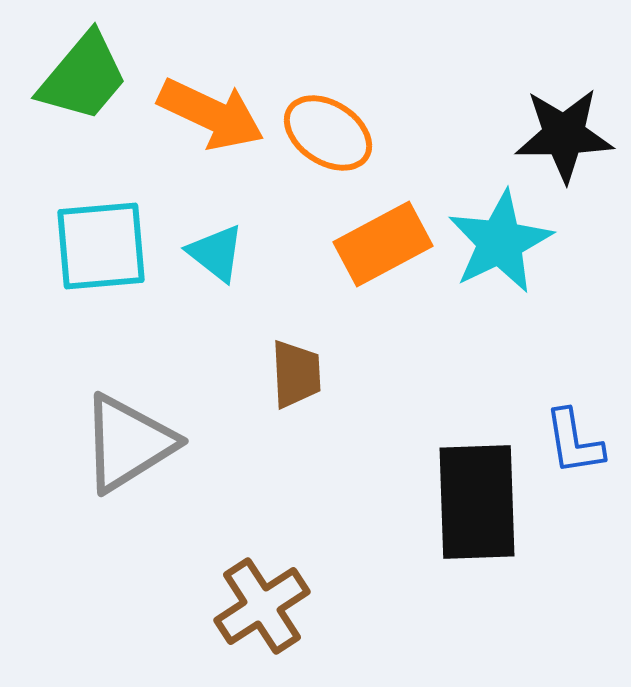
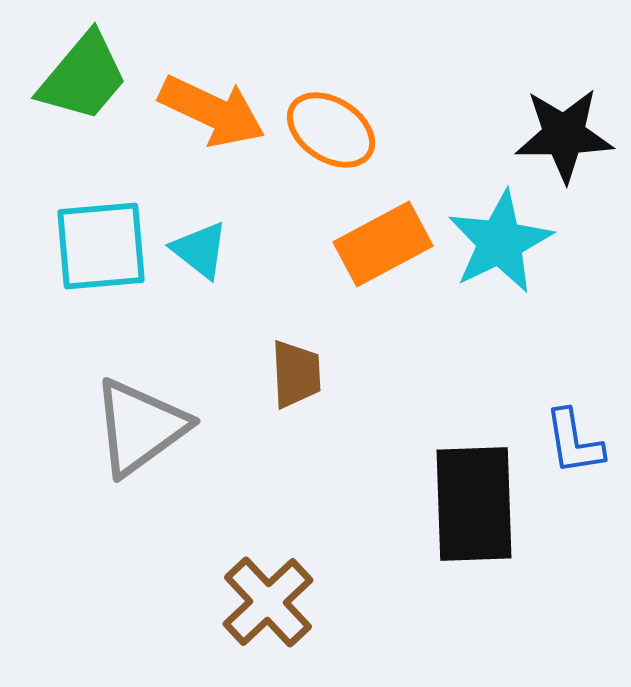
orange arrow: moved 1 px right, 3 px up
orange ellipse: moved 3 px right, 3 px up
cyan triangle: moved 16 px left, 3 px up
gray triangle: moved 12 px right, 16 px up; rotated 4 degrees counterclockwise
black rectangle: moved 3 px left, 2 px down
brown cross: moved 6 px right, 4 px up; rotated 10 degrees counterclockwise
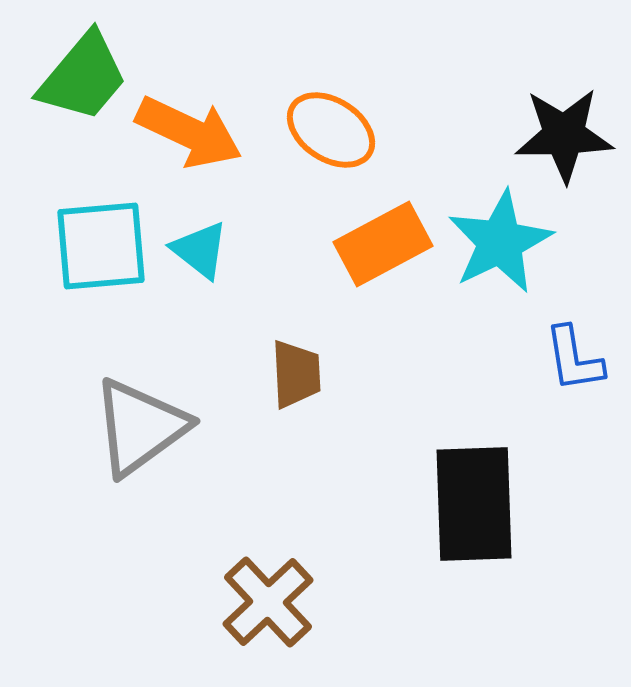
orange arrow: moved 23 px left, 21 px down
blue L-shape: moved 83 px up
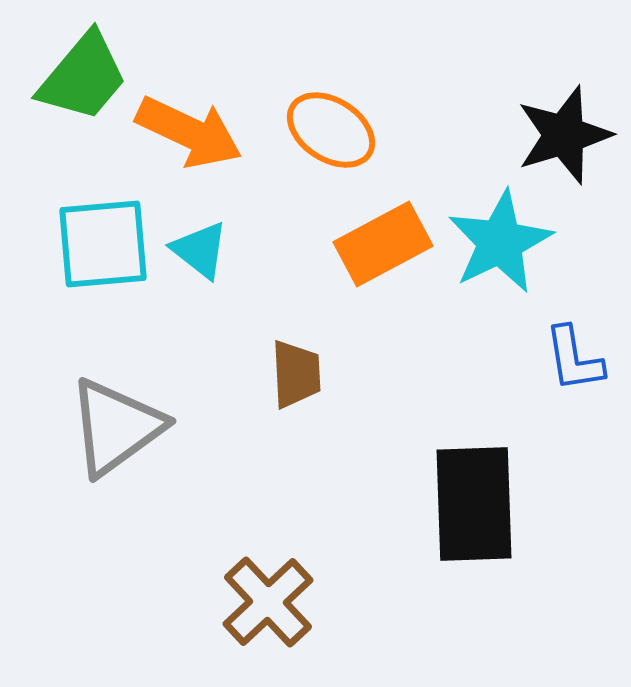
black star: rotated 16 degrees counterclockwise
cyan square: moved 2 px right, 2 px up
gray triangle: moved 24 px left
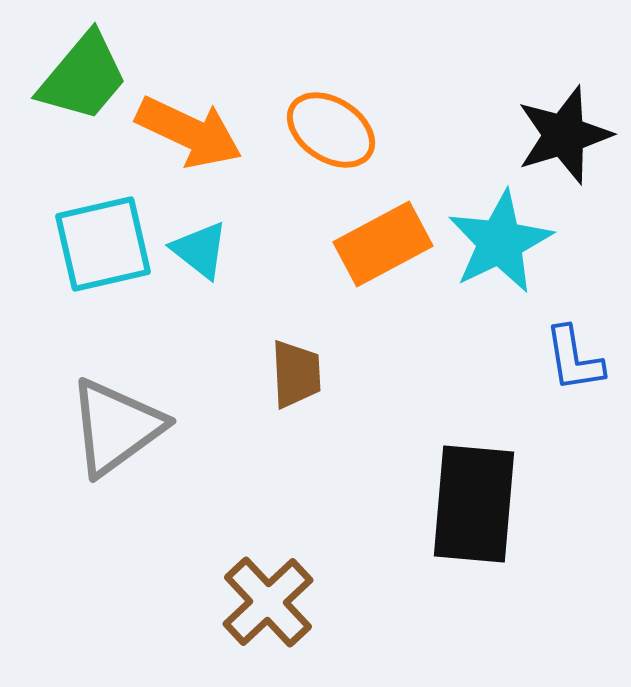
cyan square: rotated 8 degrees counterclockwise
black rectangle: rotated 7 degrees clockwise
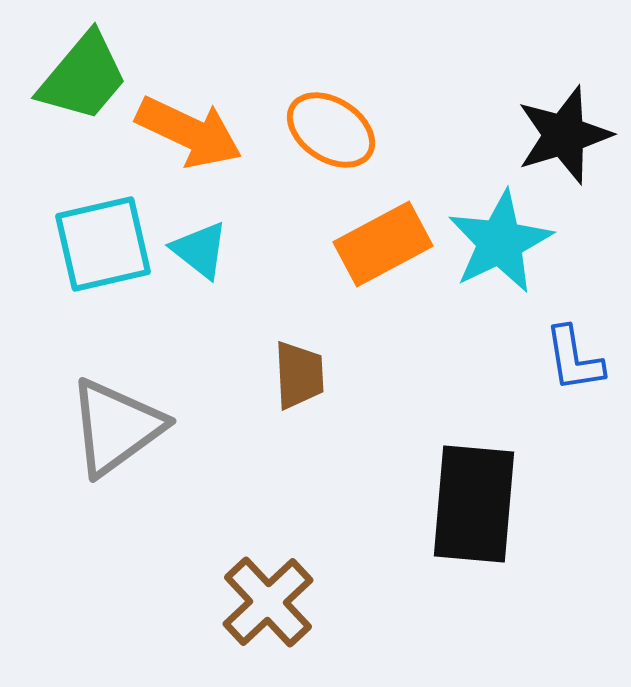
brown trapezoid: moved 3 px right, 1 px down
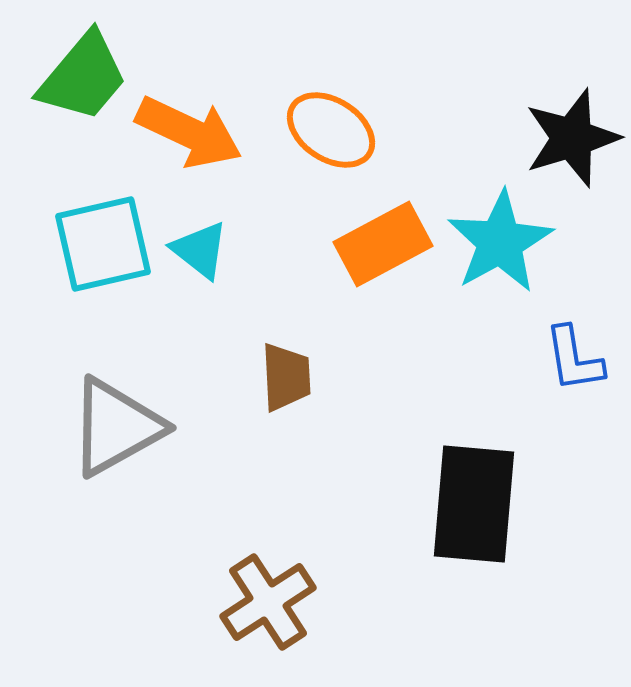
black star: moved 8 px right, 3 px down
cyan star: rotated 3 degrees counterclockwise
brown trapezoid: moved 13 px left, 2 px down
gray triangle: rotated 7 degrees clockwise
brown cross: rotated 10 degrees clockwise
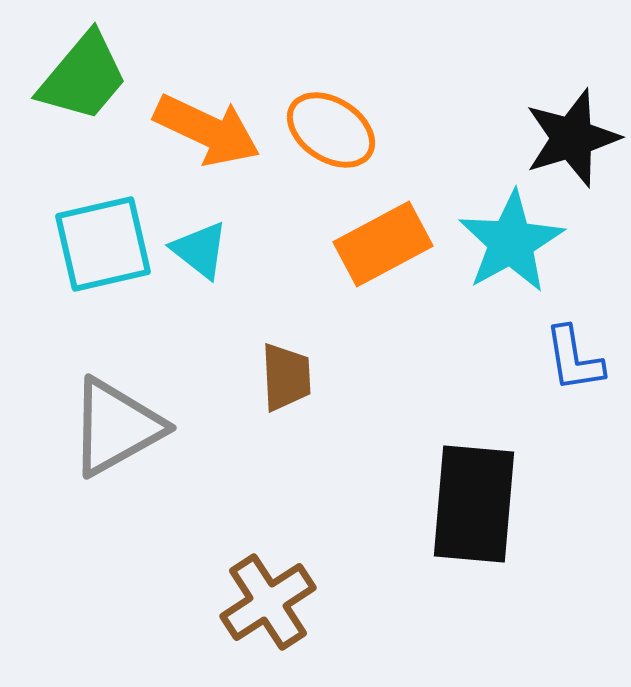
orange arrow: moved 18 px right, 2 px up
cyan star: moved 11 px right
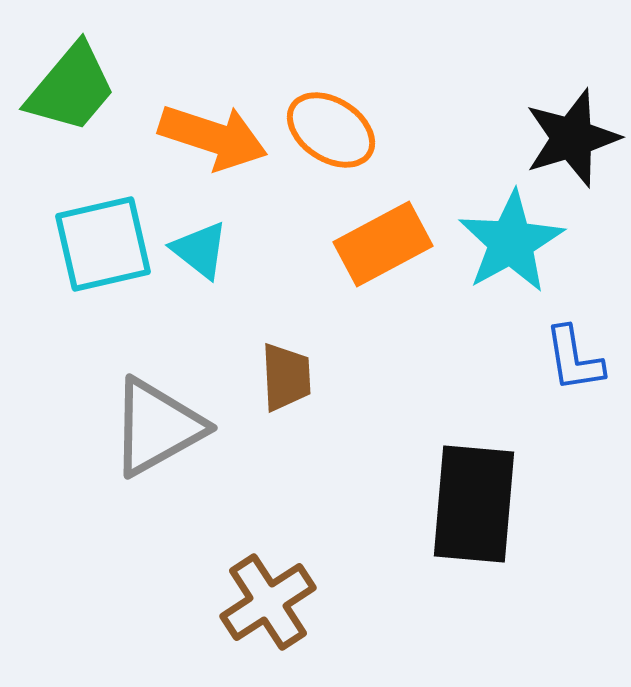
green trapezoid: moved 12 px left, 11 px down
orange arrow: moved 6 px right, 7 px down; rotated 7 degrees counterclockwise
gray triangle: moved 41 px right
